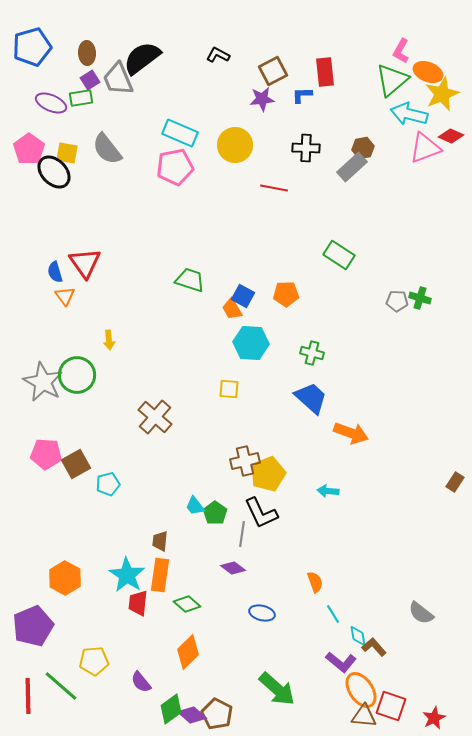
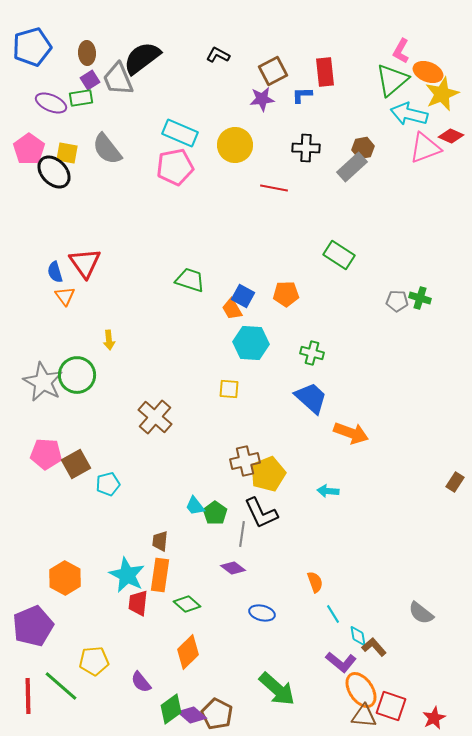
cyan star at (127, 575): rotated 6 degrees counterclockwise
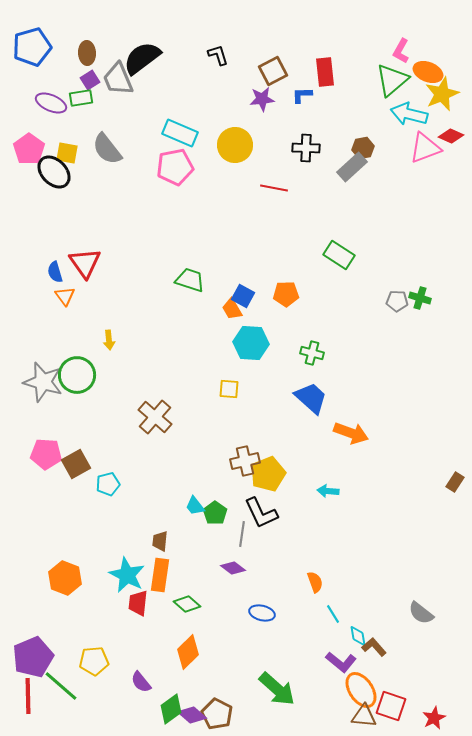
black L-shape at (218, 55): rotated 45 degrees clockwise
gray star at (43, 382): rotated 12 degrees counterclockwise
orange hexagon at (65, 578): rotated 8 degrees counterclockwise
purple pentagon at (33, 626): moved 31 px down
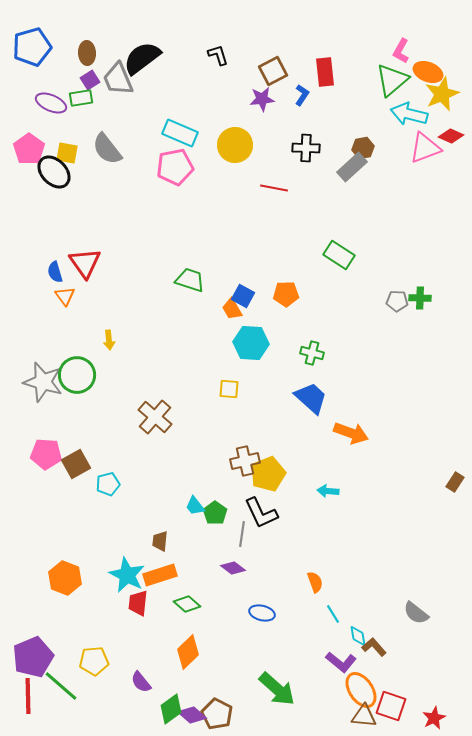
blue L-shape at (302, 95): rotated 125 degrees clockwise
green cross at (420, 298): rotated 15 degrees counterclockwise
orange rectangle at (160, 575): rotated 64 degrees clockwise
gray semicircle at (421, 613): moved 5 px left
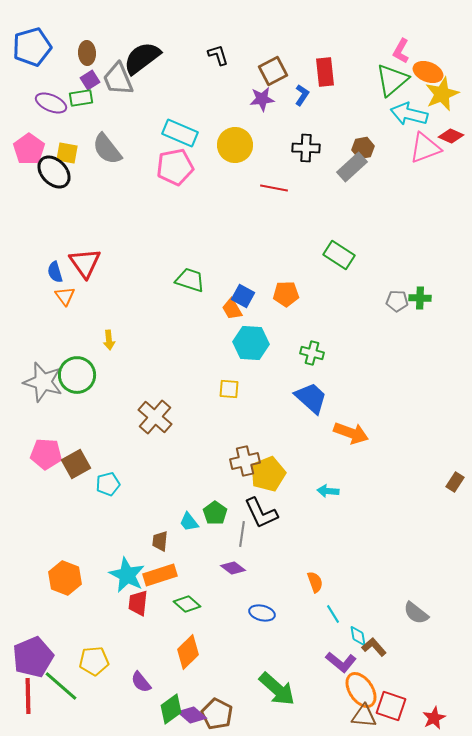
cyan trapezoid at (195, 506): moved 6 px left, 16 px down
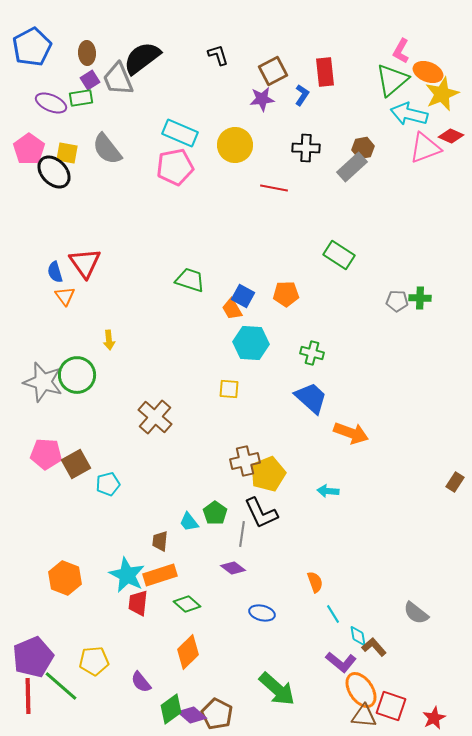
blue pentagon at (32, 47): rotated 12 degrees counterclockwise
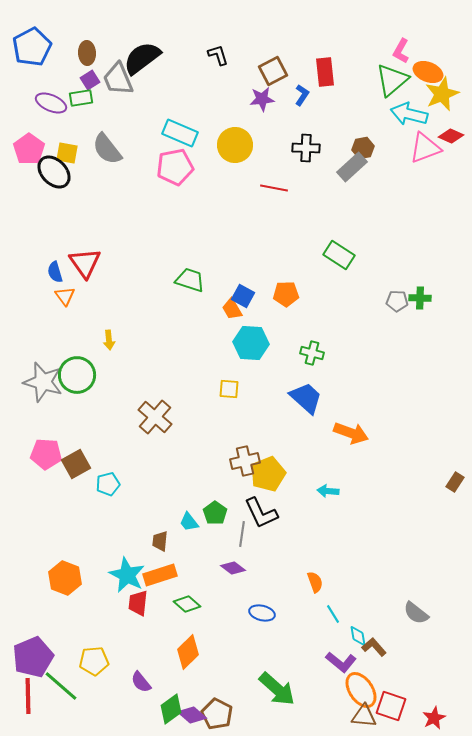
blue trapezoid at (311, 398): moved 5 px left
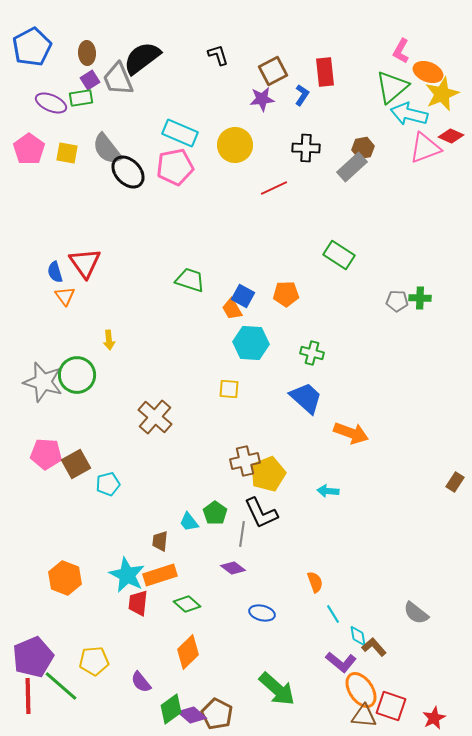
green triangle at (392, 80): moved 7 px down
black ellipse at (54, 172): moved 74 px right
red line at (274, 188): rotated 36 degrees counterclockwise
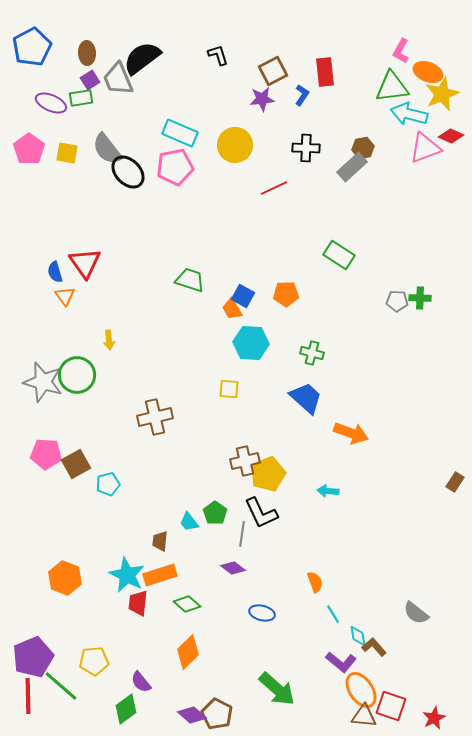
green triangle at (392, 87): rotated 33 degrees clockwise
brown cross at (155, 417): rotated 36 degrees clockwise
green diamond at (171, 709): moved 45 px left
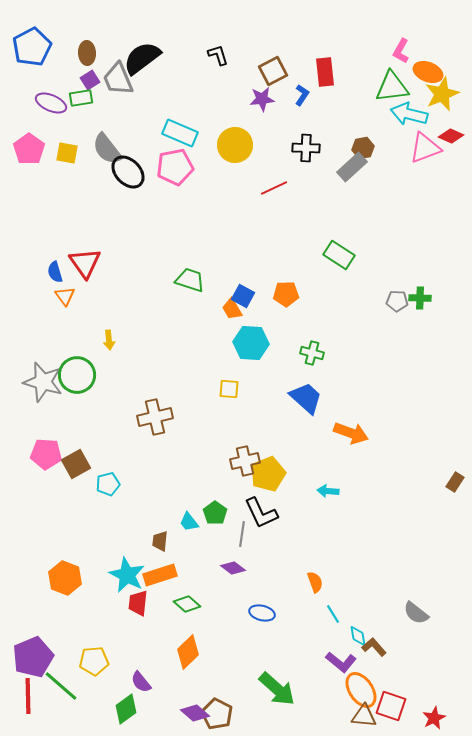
purple diamond at (192, 715): moved 3 px right, 2 px up
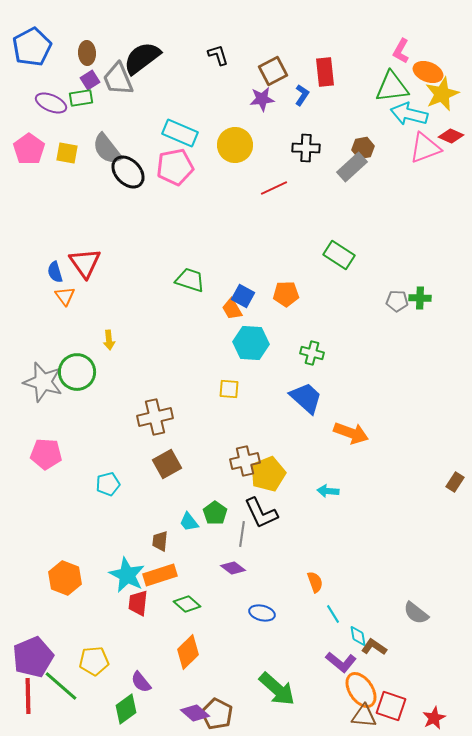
green circle at (77, 375): moved 3 px up
brown square at (76, 464): moved 91 px right
brown L-shape at (374, 647): rotated 15 degrees counterclockwise
